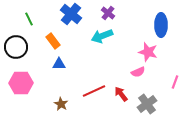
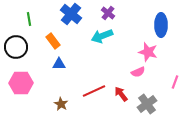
green line: rotated 16 degrees clockwise
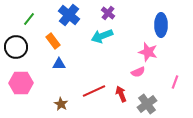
blue cross: moved 2 px left, 1 px down
green line: rotated 48 degrees clockwise
red arrow: rotated 14 degrees clockwise
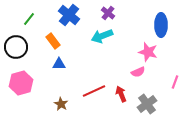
pink hexagon: rotated 15 degrees counterclockwise
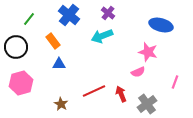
blue ellipse: rotated 75 degrees counterclockwise
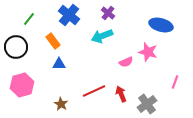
pink semicircle: moved 12 px left, 10 px up
pink hexagon: moved 1 px right, 2 px down
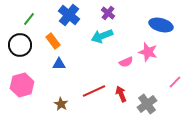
black circle: moved 4 px right, 2 px up
pink line: rotated 24 degrees clockwise
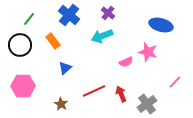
blue triangle: moved 6 px right, 4 px down; rotated 40 degrees counterclockwise
pink hexagon: moved 1 px right, 1 px down; rotated 15 degrees clockwise
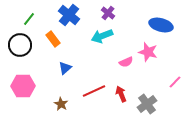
orange rectangle: moved 2 px up
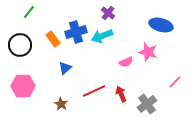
blue cross: moved 7 px right, 17 px down; rotated 35 degrees clockwise
green line: moved 7 px up
